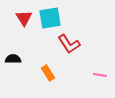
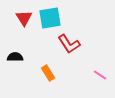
black semicircle: moved 2 px right, 2 px up
pink line: rotated 24 degrees clockwise
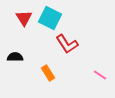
cyan square: rotated 35 degrees clockwise
red L-shape: moved 2 px left
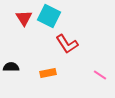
cyan square: moved 1 px left, 2 px up
black semicircle: moved 4 px left, 10 px down
orange rectangle: rotated 70 degrees counterclockwise
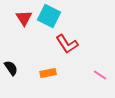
black semicircle: moved 1 px down; rotated 56 degrees clockwise
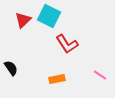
red triangle: moved 1 px left, 2 px down; rotated 18 degrees clockwise
orange rectangle: moved 9 px right, 6 px down
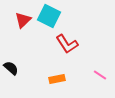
black semicircle: rotated 14 degrees counterclockwise
